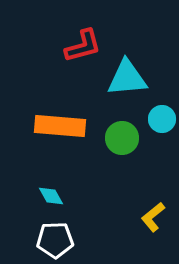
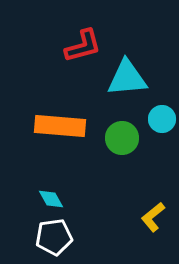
cyan diamond: moved 3 px down
white pentagon: moved 1 px left, 3 px up; rotated 6 degrees counterclockwise
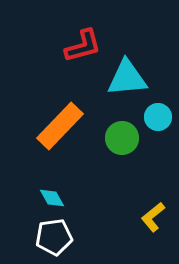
cyan circle: moved 4 px left, 2 px up
orange rectangle: rotated 51 degrees counterclockwise
cyan diamond: moved 1 px right, 1 px up
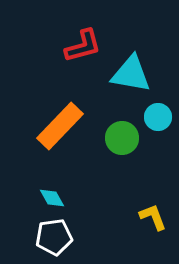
cyan triangle: moved 4 px right, 4 px up; rotated 15 degrees clockwise
yellow L-shape: rotated 108 degrees clockwise
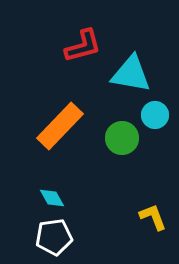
cyan circle: moved 3 px left, 2 px up
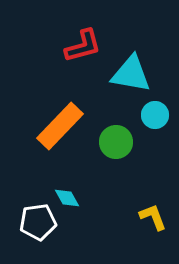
green circle: moved 6 px left, 4 px down
cyan diamond: moved 15 px right
white pentagon: moved 16 px left, 15 px up
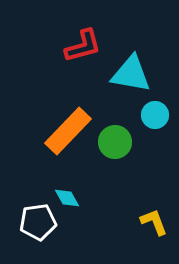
orange rectangle: moved 8 px right, 5 px down
green circle: moved 1 px left
yellow L-shape: moved 1 px right, 5 px down
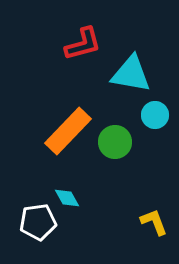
red L-shape: moved 2 px up
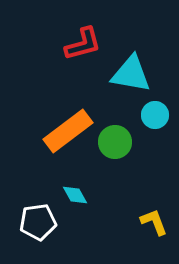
orange rectangle: rotated 9 degrees clockwise
cyan diamond: moved 8 px right, 3 px up
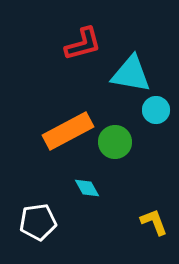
cyan circle: moved 1 px right, 5 px up
orange rectangle: rotated 9 degrees clockwise
cyan diamond: moved 12 px right, 7 px up
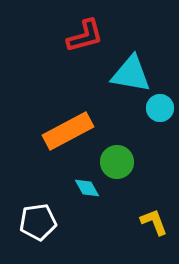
red L-shape: moved 2 px right, 8 px up
cyan circle: moved 4 px right, 2 px up
green circle: moved 2 px right, 20 px down
